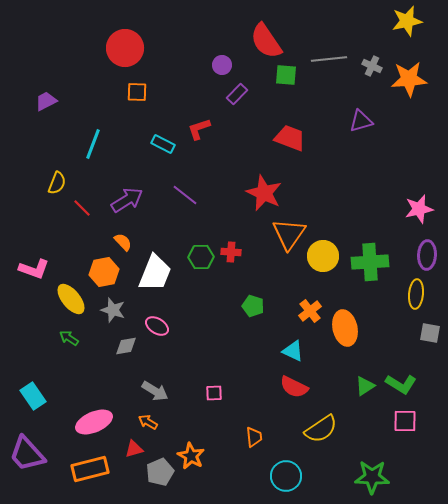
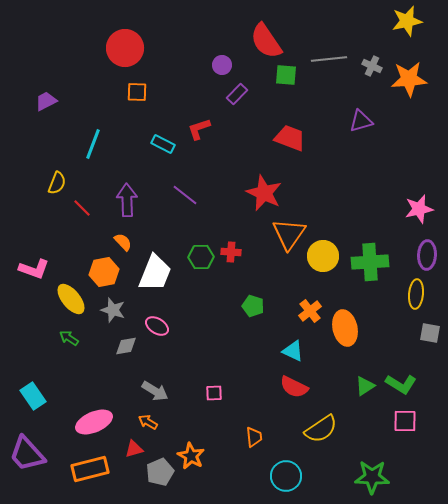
purple arrow at (127, 200): rotated 60 degrees counterclockwise
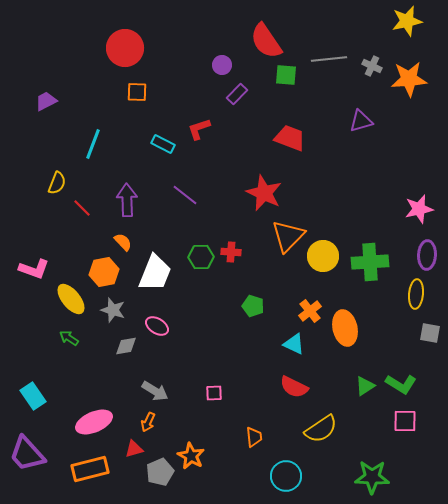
orange triangle at (289, 234): moved 1 px left, 2 px down; rotated 9 degrees clockwise
cyan triangle at (293, 351): moved 1 px right, 7 px up
orange arrow at (148, 422): rotated 96 degrees counterclockwise
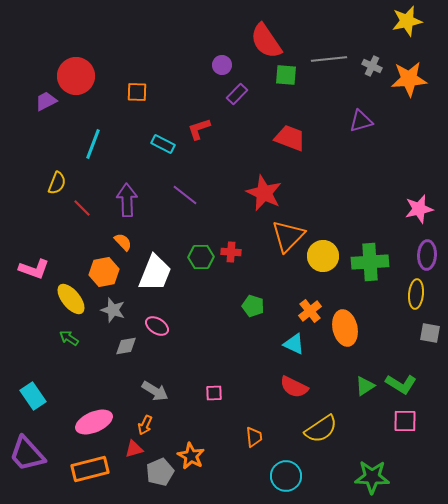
red circle at (125, 48): moved 49 px left, 28 px down
orange arrow at (148, 422): moved 3 px left, 3 px down
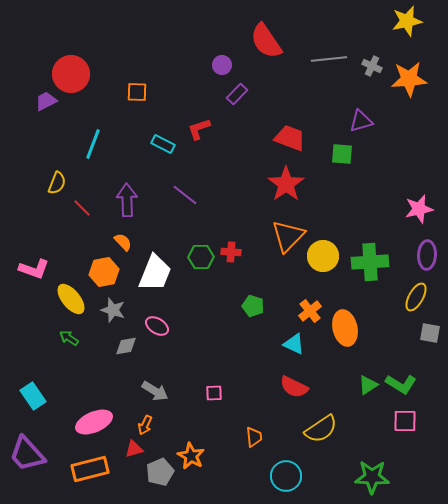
green square at (286, 75): moved 56 px right, 79 px down
red circle at (76, 76): moved 5 px left, 2 px up
red star at (264, 193): moved 22 px right, 9 px up; rotated 12 degrees clockwise
yellow ellipse at (416, 294): moved 3 px down; rotated 24 degrees clockwise
green triangle at (365, 386): moved 3 px right, 1 px up
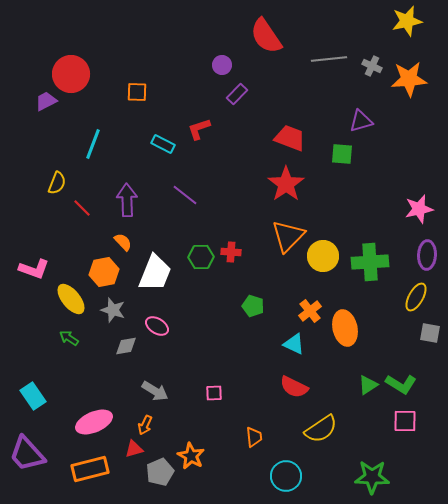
red semicircle at (266, 41): moved 5 px up
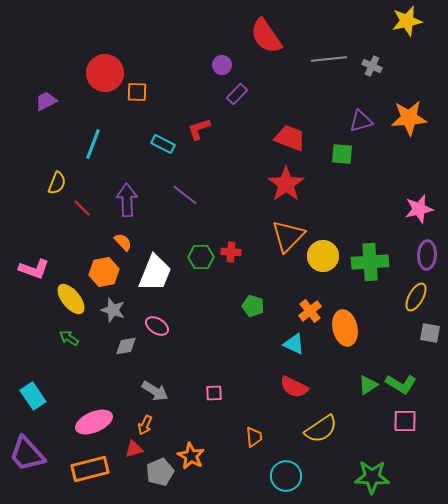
red circle at (71, 74): moved 34 px right, 1 px up
orange star at (409, 79): moved 39 px down
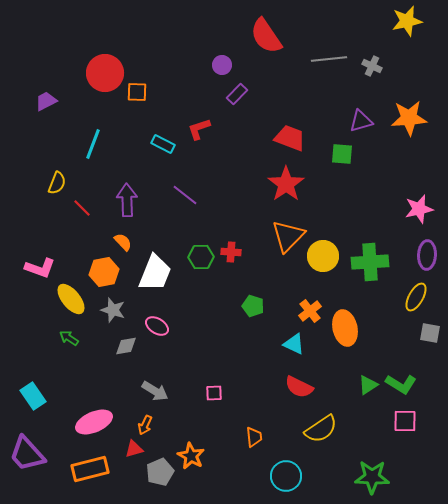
pink L-shape at (34, 269): moved 6 px right, 1 px up
red semicircle at (294, 387): moved 5 px right
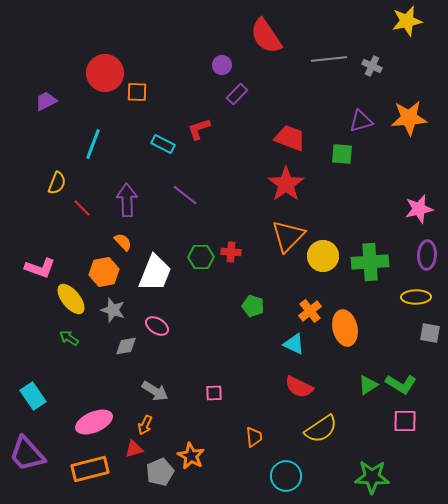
yellow ellipse at (416, 297): rotated 60 degrees clockwise
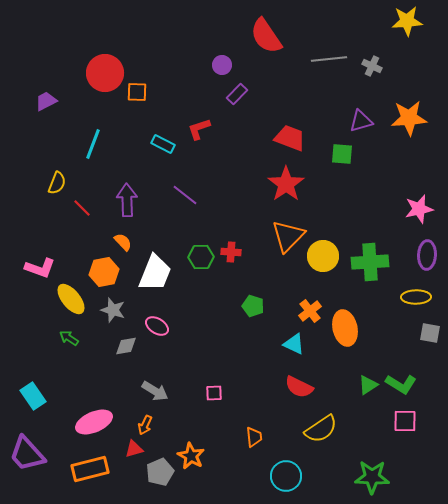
yellow star at (407, 21): rotated 8 degrees clockwise
